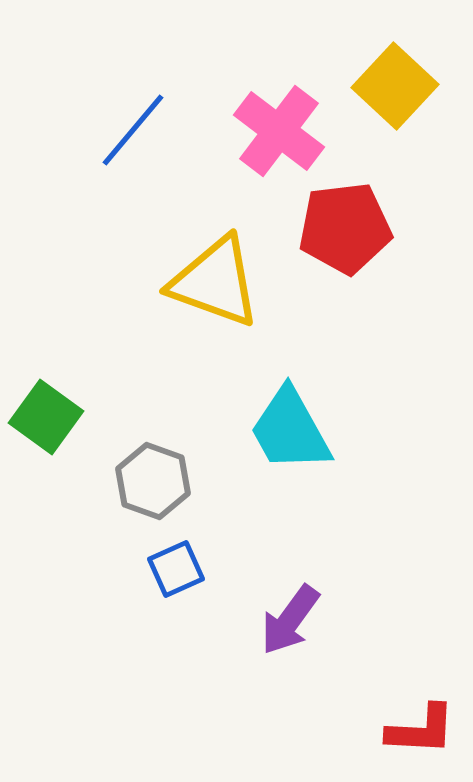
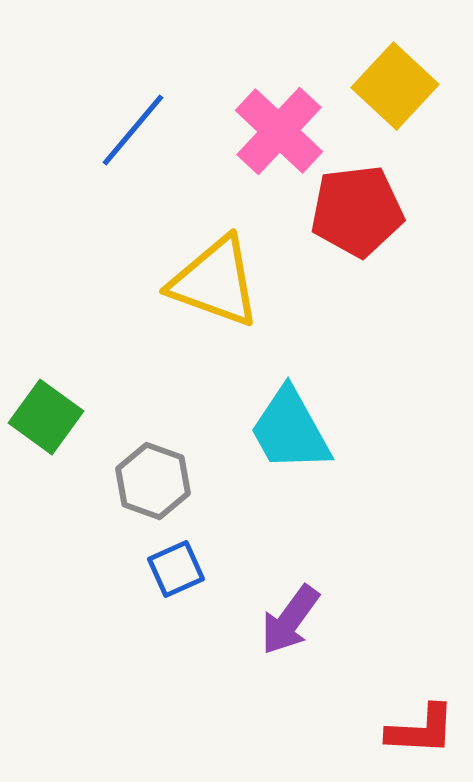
pink cross: rotated 6 degrees clockwise
red pentagon: moved 12 px right, 17 px up
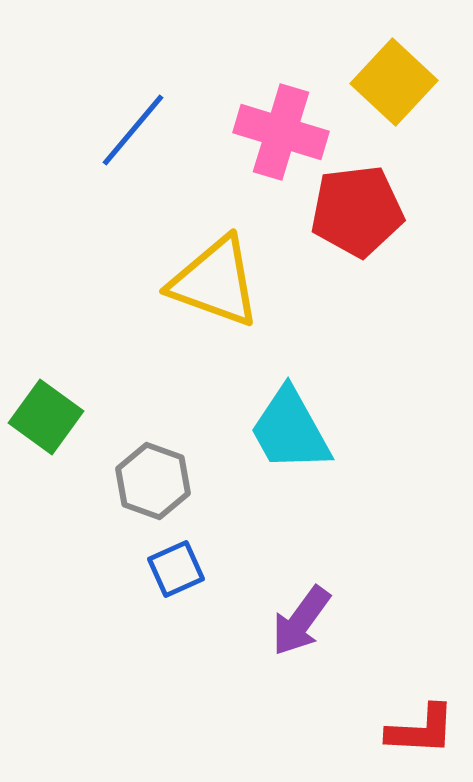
yellow square: moved 1 px left, 4 px up
pink cross: moved 2 px right, 1 px down; rotated 26 degrees counterclockwise
purple arrow: moved 11 px right, 1 px down
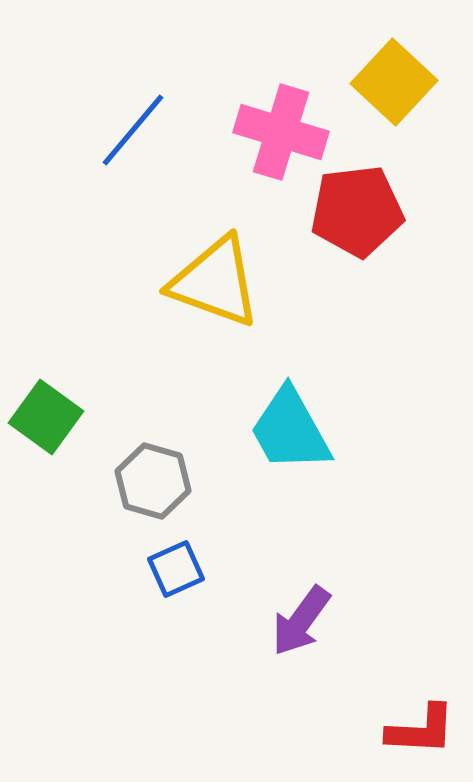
gray hexagon: rotated 4 degrees counterclockwise
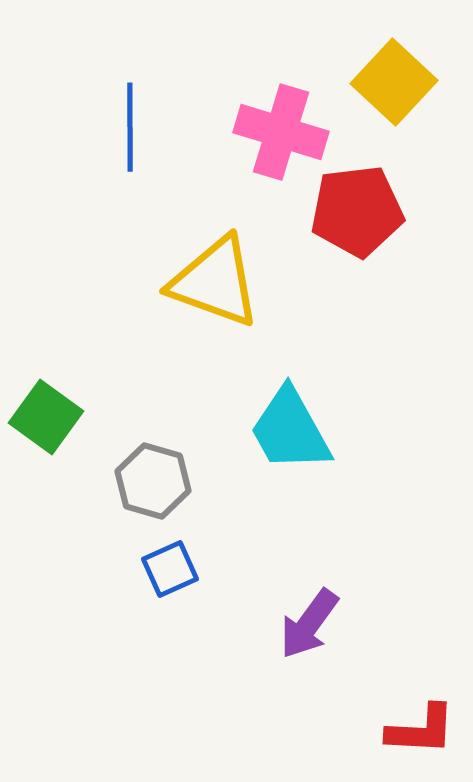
blue line: moved 3 px left, 3 px up; rotated 40 degrees counterclockwise
blue square: moved 6 px left
purple arrow: moved 8 px right, 3 px down
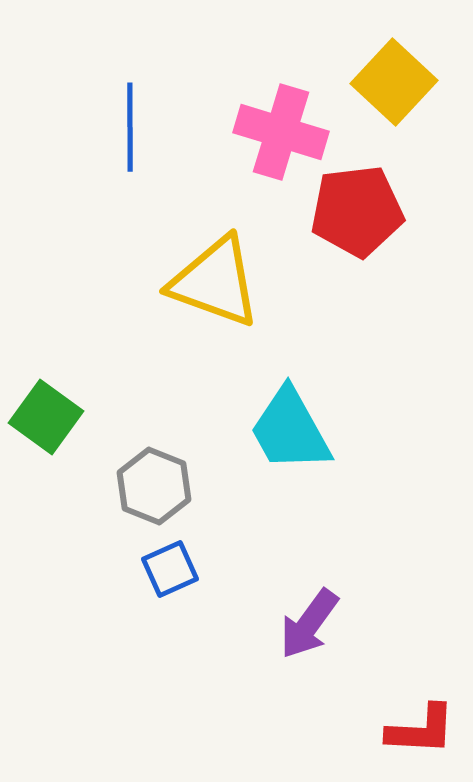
gray hexagon: moved 1 px right, 5 px down; rotated 6 degrees clockwise
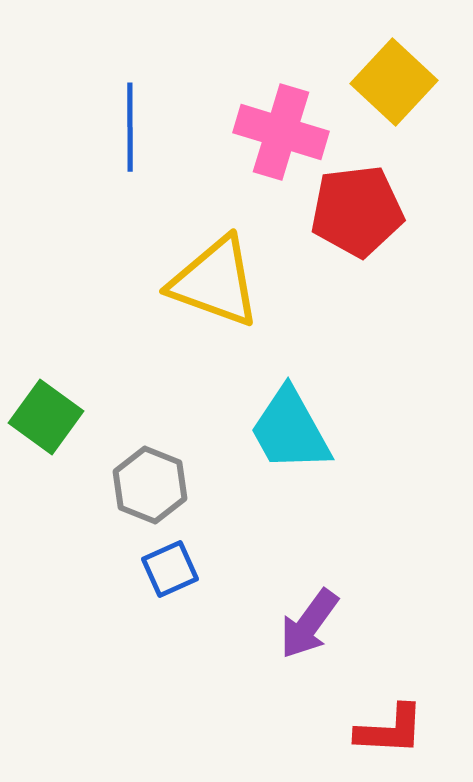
gray hexagon: moved 4 px left, 1 px up
red L-shape: moved 31 px left
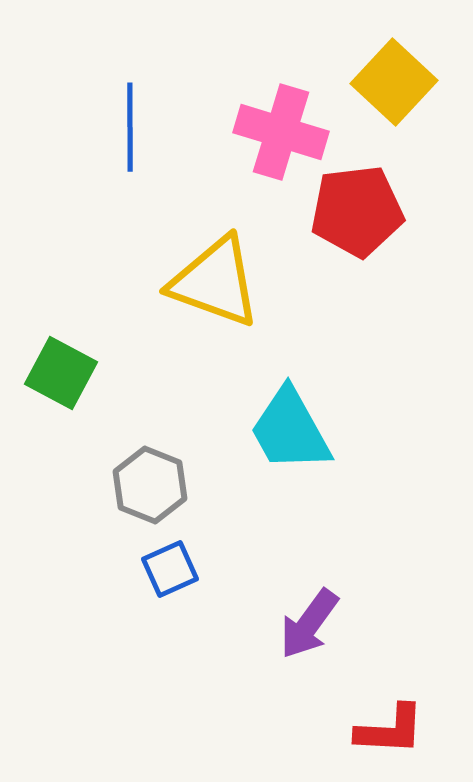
green square: moved 15 px right, 44 px up; rotated 8 degrees counterclockwise
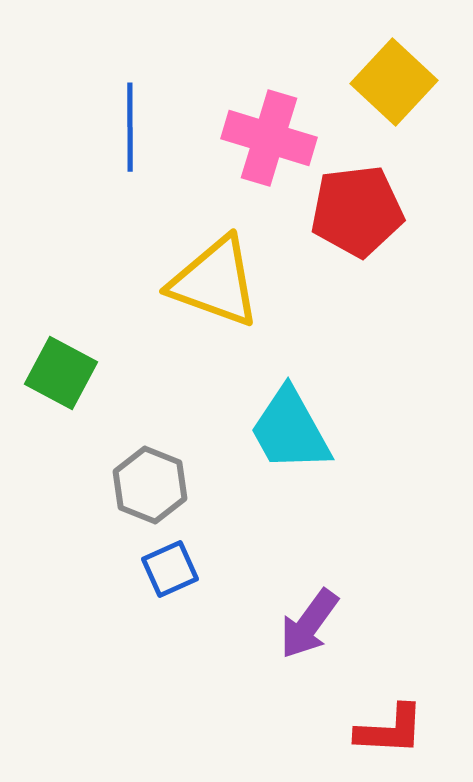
pink cross: moved 12 px left, 6 px down
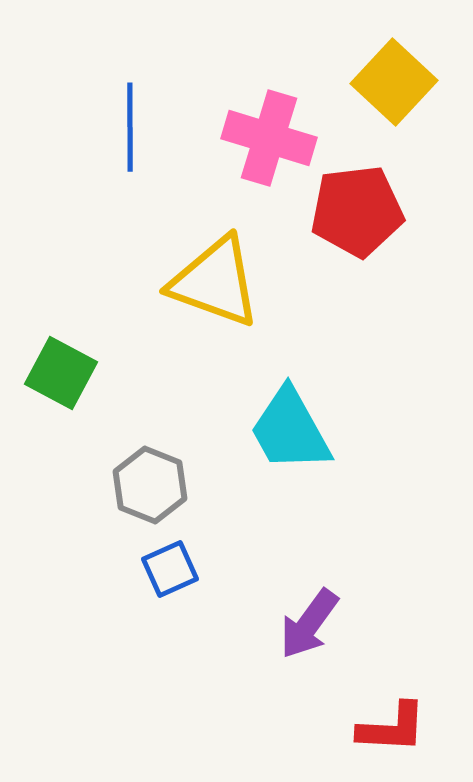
red L-shape: moved 2 px right, 2 px up
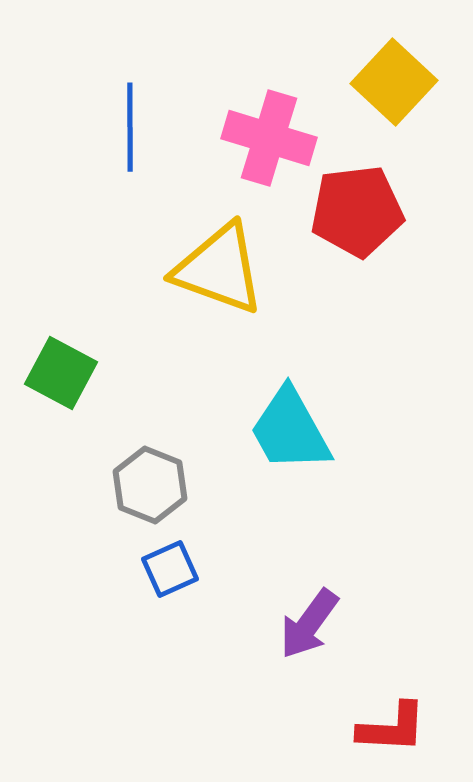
yellow triangle: moved 4 px right, 13 px up
